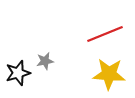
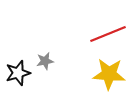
red line: moved 3 px right
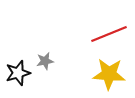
red line: moved 1 px right
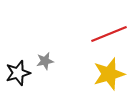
yellow star: rotated 20 degrees counterclockwise
